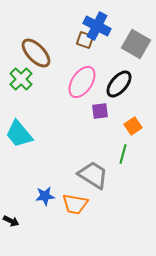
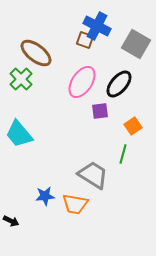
brown ellipse: rotated 8 degrees counterclockwise
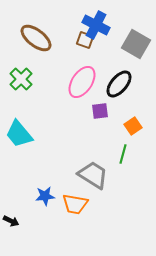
blue cross: moved 1 px left, 1 px up
brown ellipse: moved 15 px up
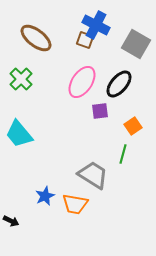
blue star: rotated 18 degrees counterclockwise
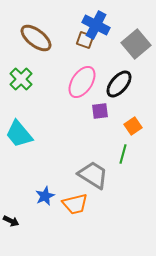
gray square: rotated 20 degrees clockwise
orange trapezoid: rotated 24 degrees counterclockwise
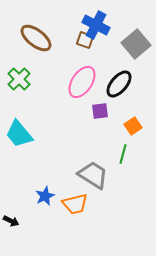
green cross: moved 2 px left
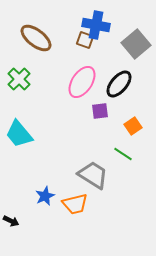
blue cross: rotated 16 degrees counterclockwise
green line: rotated 72 degrees counterclockwise
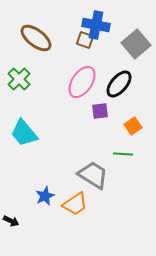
cyan trapezoid: moved 5 px right, 1 px up
green line: rotated 30 degrees counterclockwise
orange trapezoid: rotated 20 degrees counterclockwise
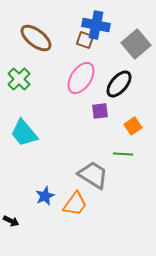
pink ellipse: moved 1 px left, 4 px up
orange trapezoid: rotated 20 degrees counterclockwise
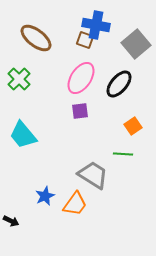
purple square: moved 20 px left
cyan trapezoid: moved 1 px left, 2 px down
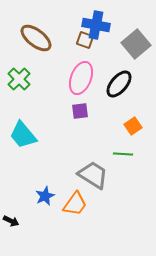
pink ellipse: rotated 12 degrees counterclockwise
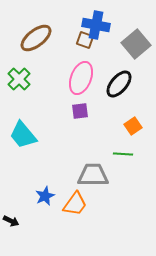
brown ellipse: rotated 76 degrees counterclockwise
gray trapezoid: rotated 32 degrees counterclockwise
